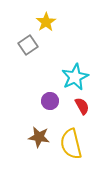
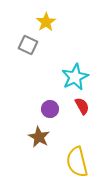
gray square: rotated 30 degrees counterclockwise
purple circle: moved 8 px down
brown star: rotated 20 degrees clockwise
yellow semicircle: moved 6 px right, 18 px down
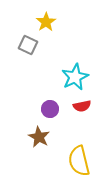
red semicircle: rotated 108 degrees clockwise
yellow semicircle: moved 2 px right, 1 px up
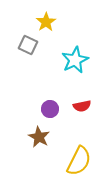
cyan star: moved 17 px up
yellow semicircle: rotated 140 degrees counterclockwise
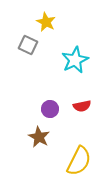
yellow star: rotated 12 degrees counterclockwise
